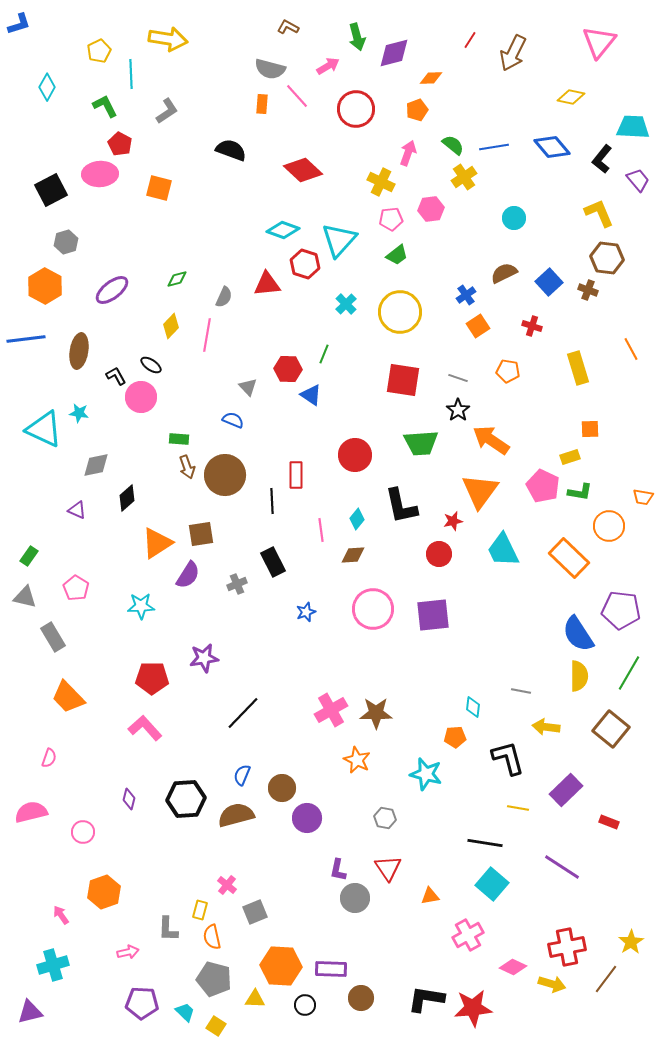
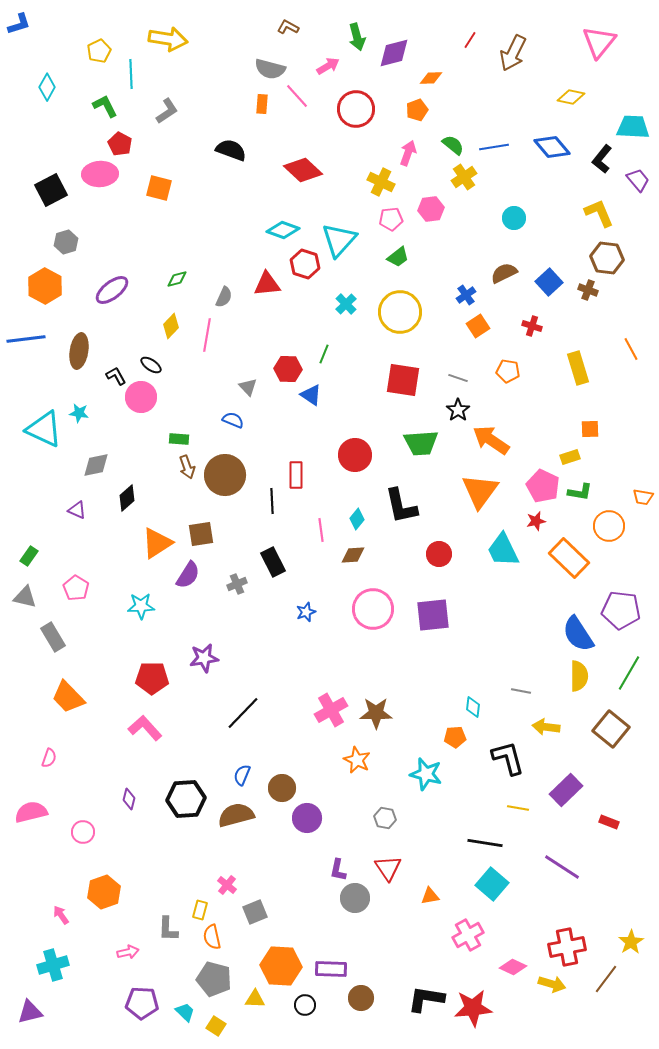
green trapezoid at (397, 255): moved 1 px right, 2 px down
red star at (453, 521): moved 83 px right
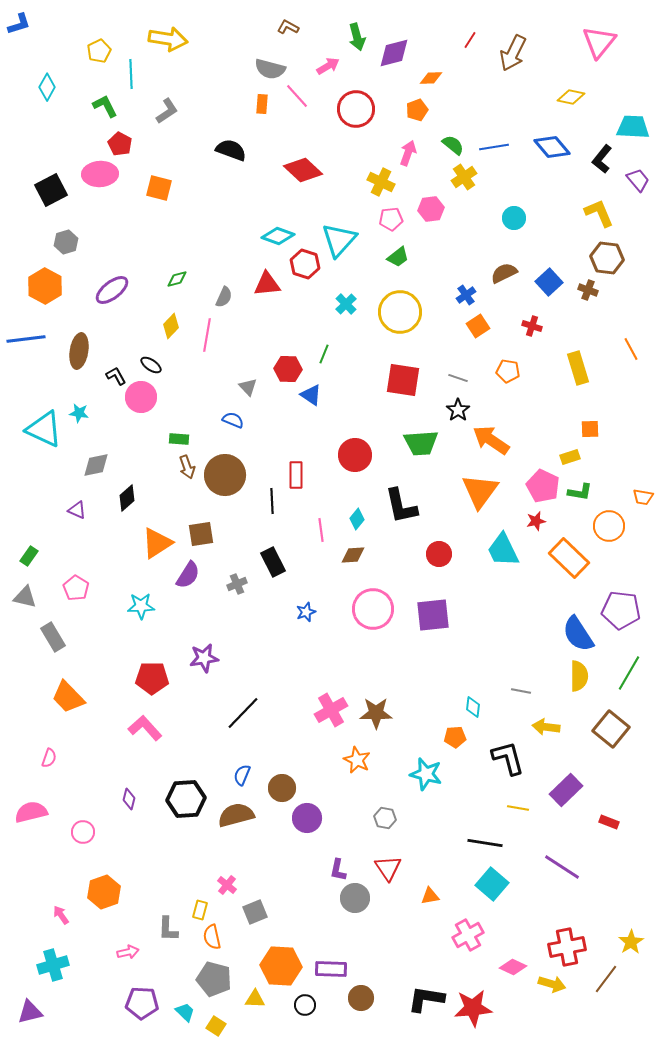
cyan diamond at (283, 230): moved 5 px left, 6 px down
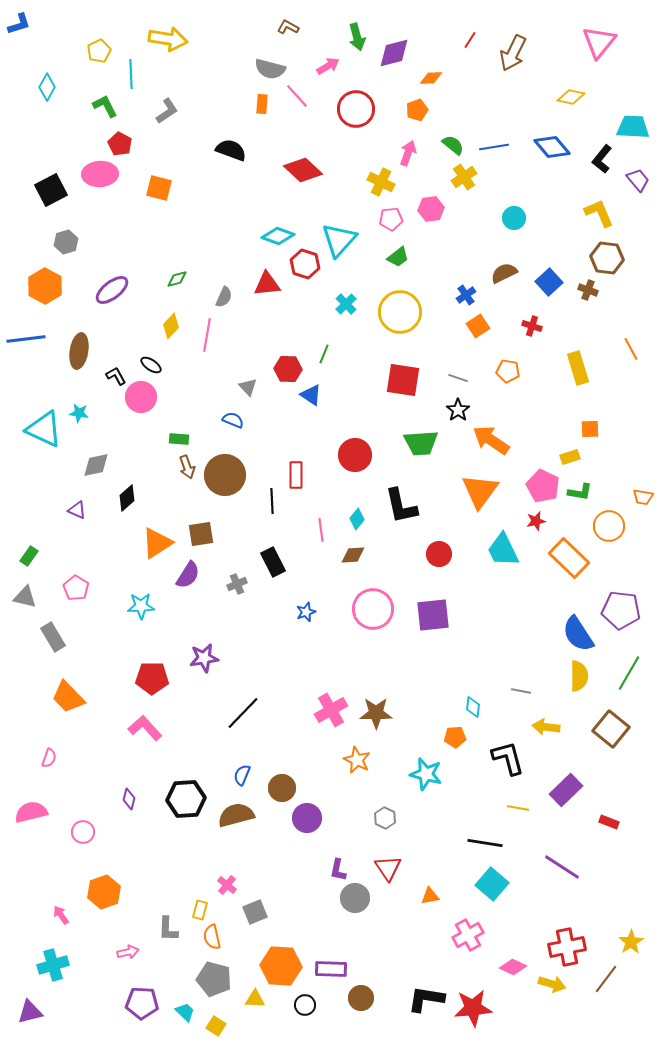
gray hexagon at (385, 818): rotated 15 degrees clockwise
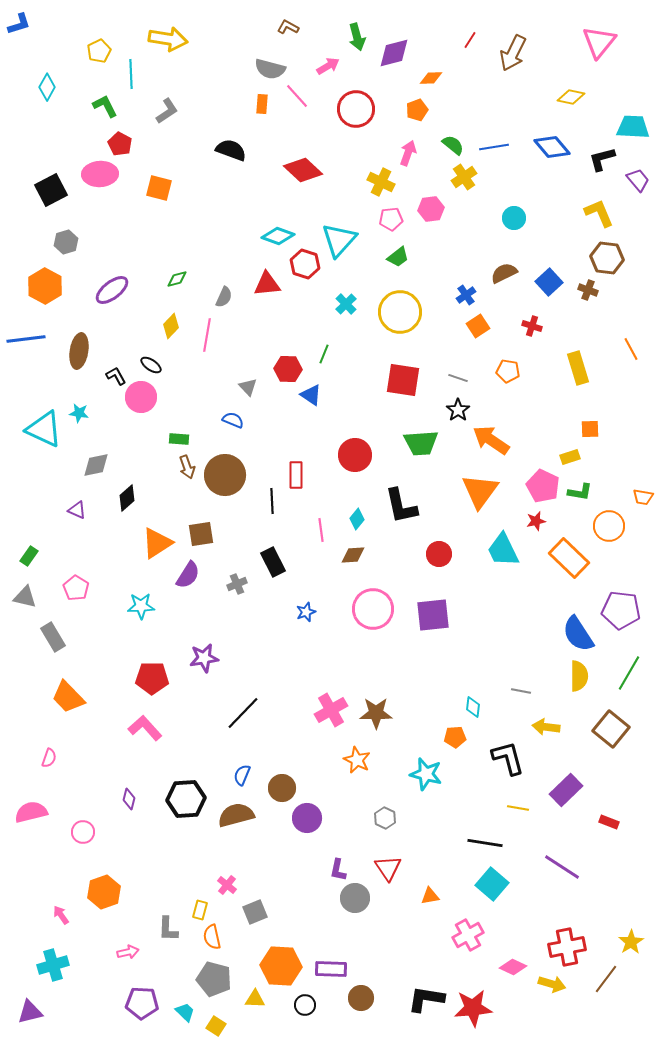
black L-shape at (602, 159): rotated 36 degrees clockwise
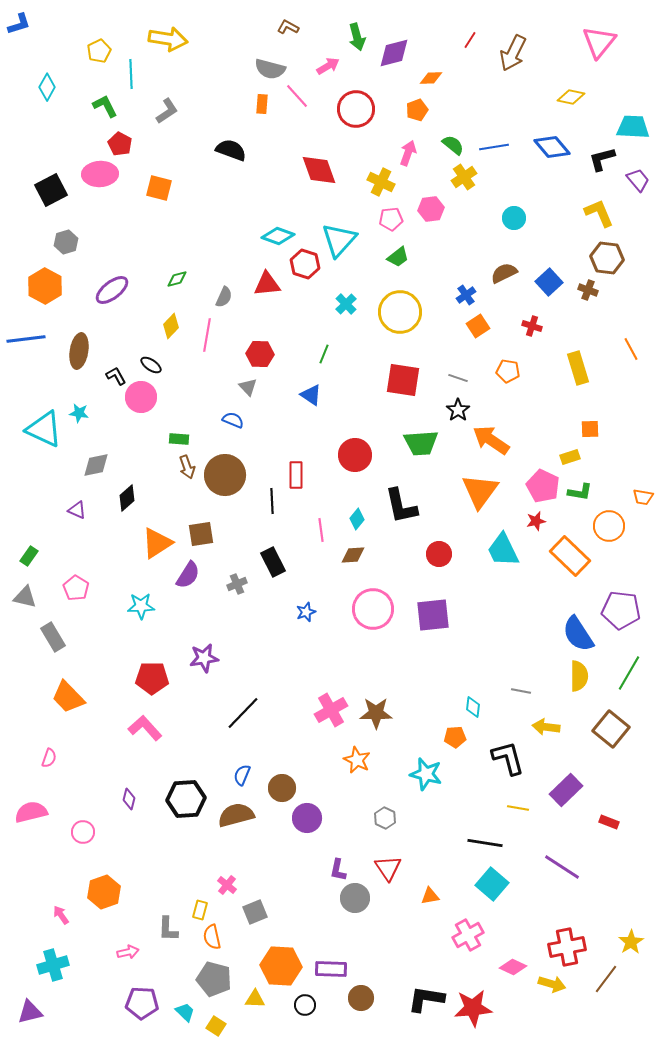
red diamond at (303, 170): moved 16 px right; rotated 27 degrees clockwise
red hexagon at (288, 369): moved 28 px left, 15 px up
orange rectangle at (569, 558): moved 1 px right, 2 px up
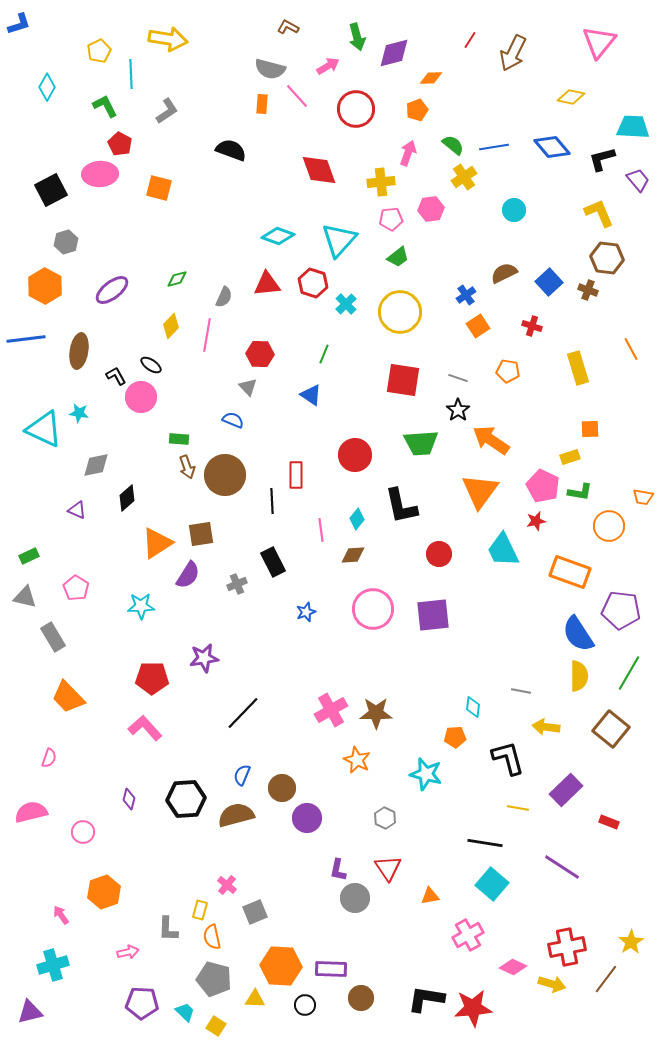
yellow cross at (381, 182): rotated 32 degrees counterclockwise
cyan circle at (514, 218): moved 8 px up
red hexagon at (305, 264): moved 8 px right, 19 px down
green rectangle at (29, 556): rotated 30 degrees clockwise
orange rectangle at (570, 556): moved 16 px down; rotated 24 degrees counterclockwise
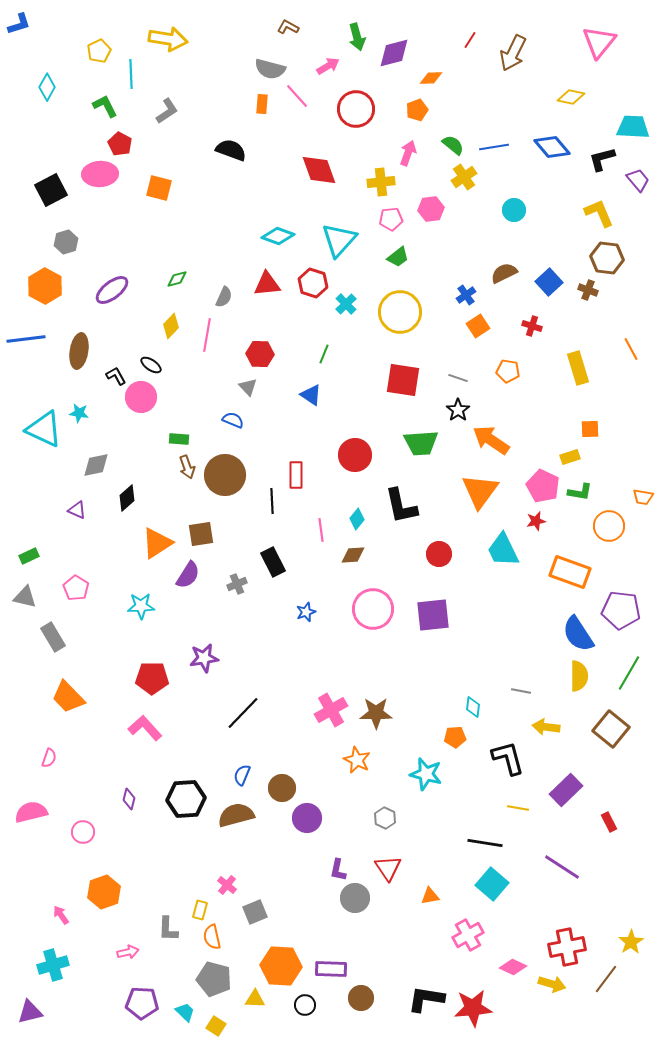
red rectangle at (609, 822): rotated 42 degrees clockwise
